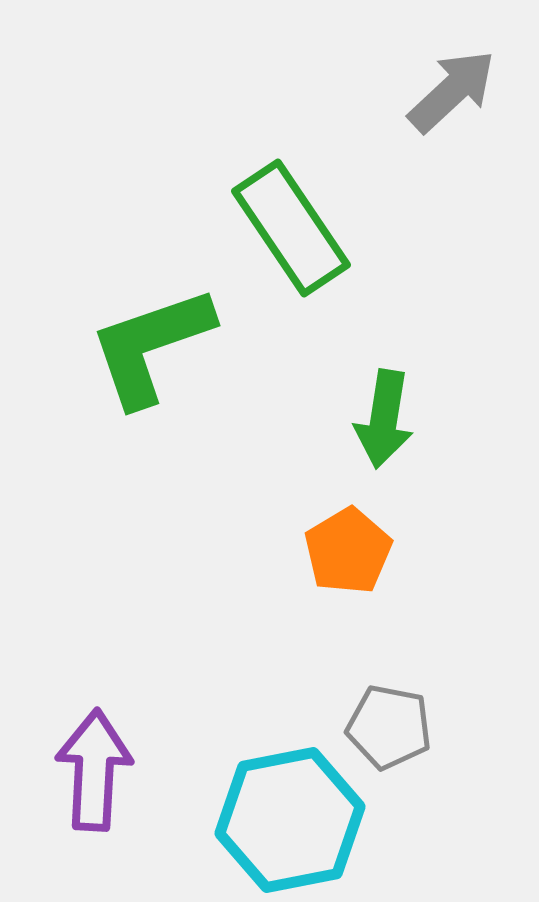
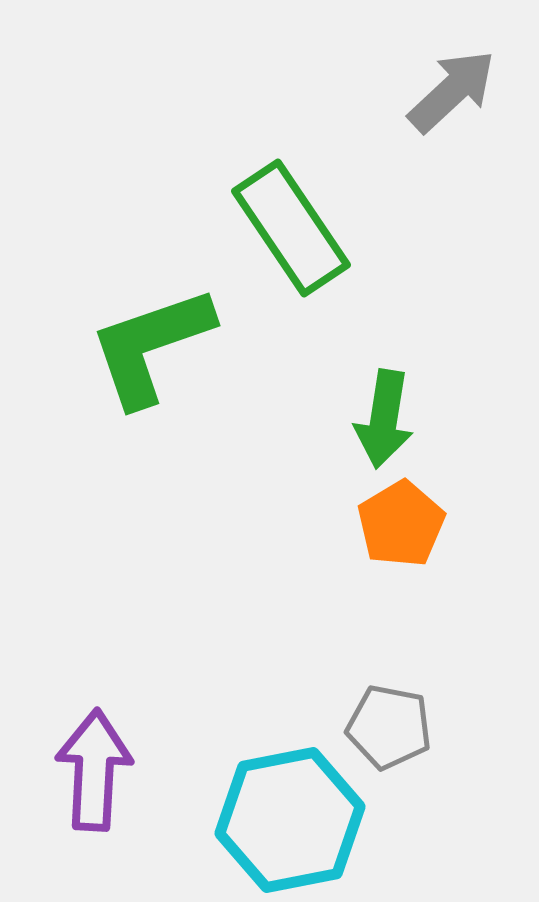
orange pentagon: moved 53 px right, 27 px up
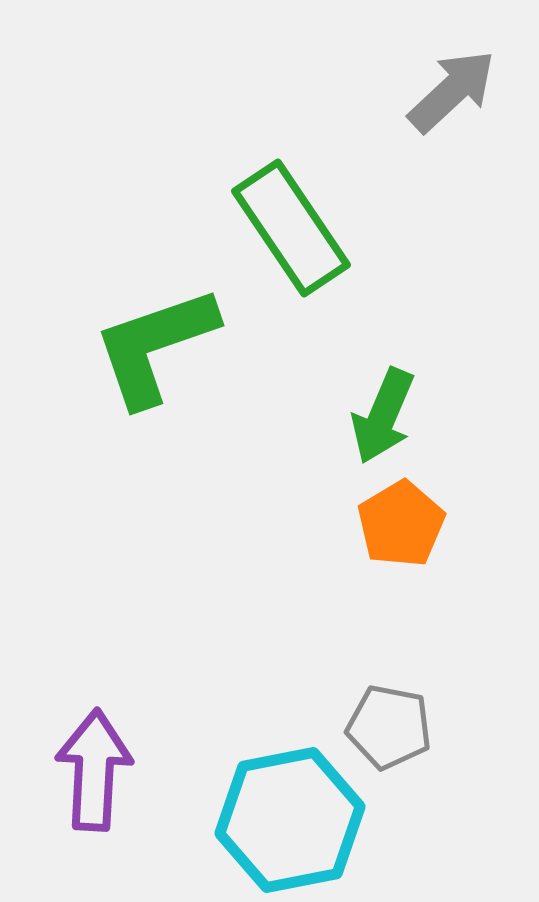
green L-shape: moved 4 px right
green arrow: moved 1 px left, 3 px up; rotated 14 degrees clockwise
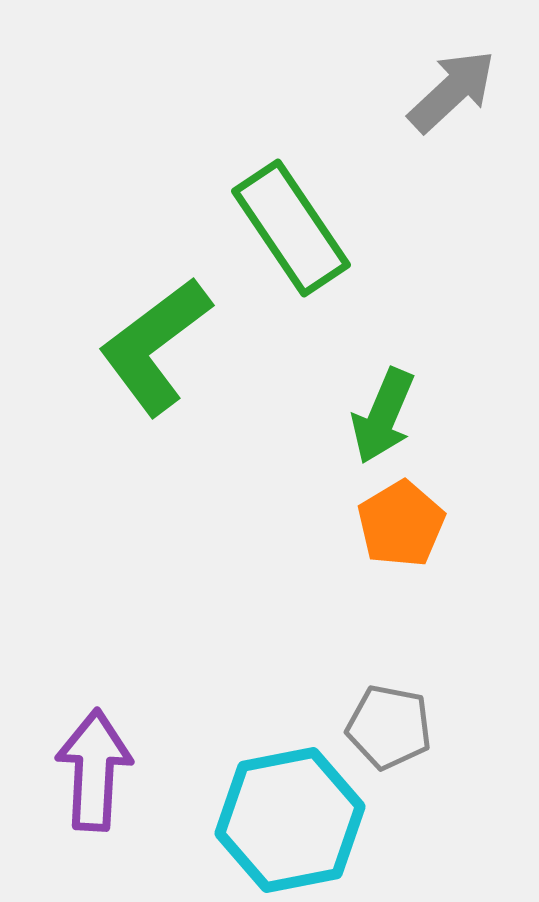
green L-shape: rotated 18 degrees counterclockwise
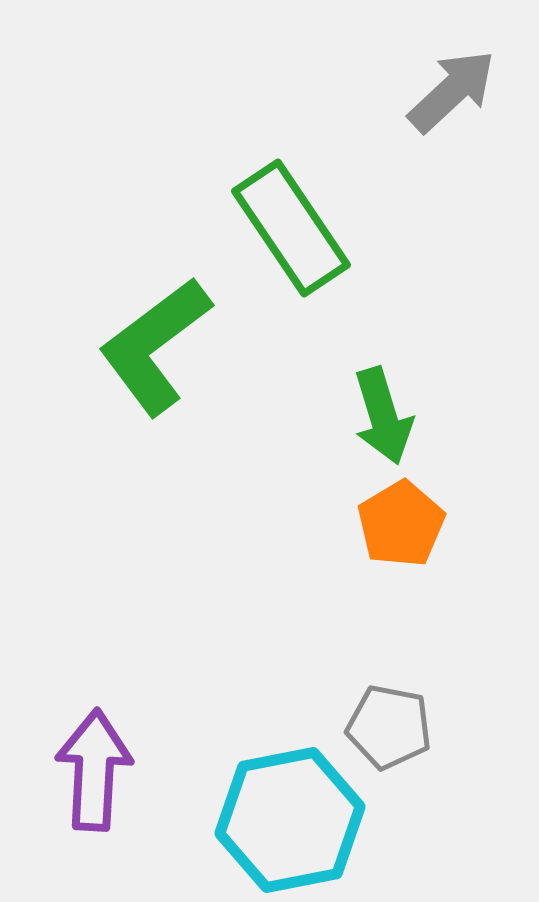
green arrow: rotated 40 degrees counterclockwise
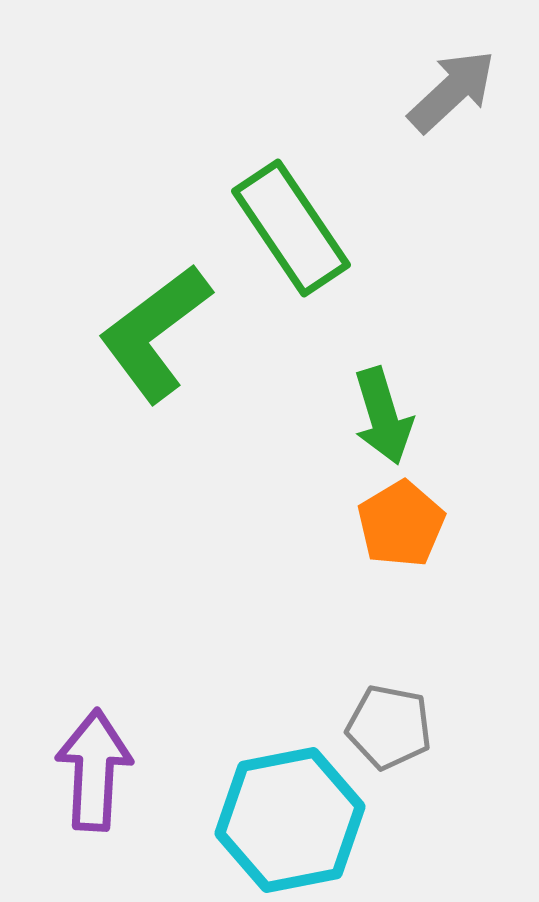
green L-shape: moved 13 px up
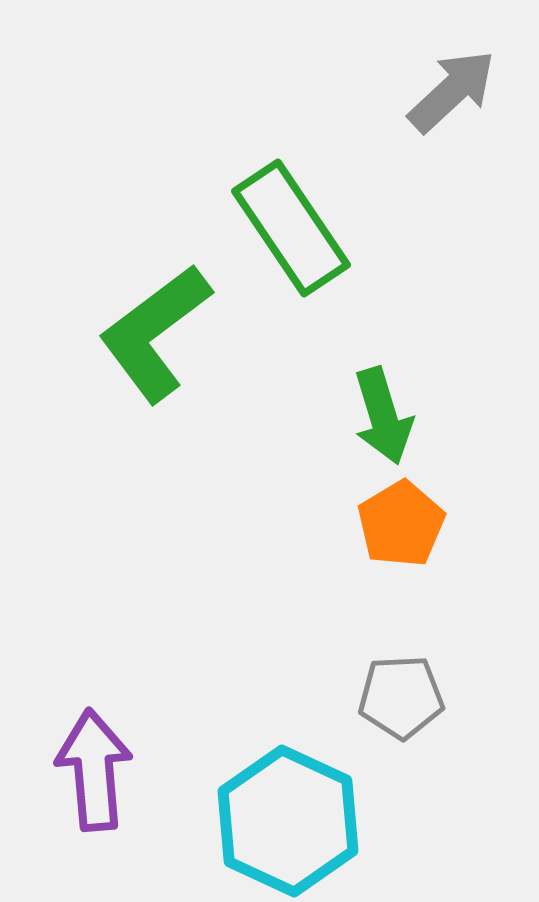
gray pentagon: moved 12 px right, 30 px up; rotated 14 degrees counterclockwise
purple arrow: rotated 8 degrees counterclockwise
cyan hexagon: moved 2 px left, 1 px down; rotated 24 degrees counterclockwise
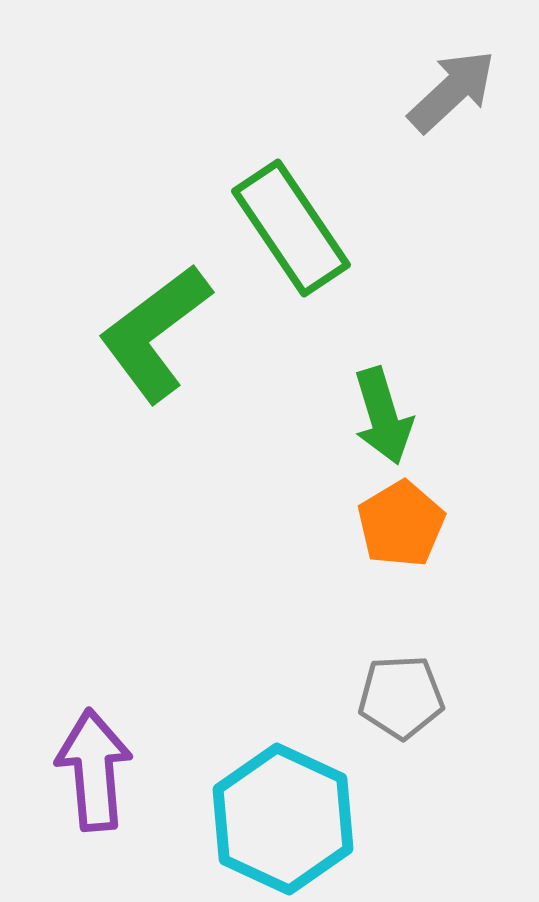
cyan hexagon: moved 5 px left, 2 px up
